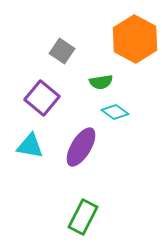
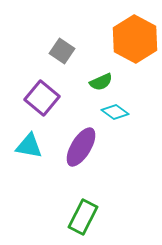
green semicircle: rotated 15 degrees counterclockwise
cyan triangle: moved 1 px left
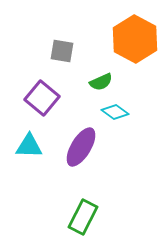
gray square: rotated 25 degrees counterclockwise
cyan triangle: rotated 8 degrees counterclockwise
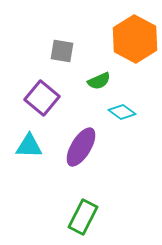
green semicircle: moved 2 px left, 1 px up
cyan diamond: moved 7 px right
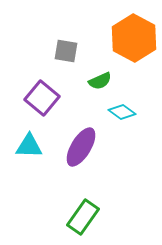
orange hexagon: moved 1 px left, 1 px up
gray square: moved 4 px right
green semicircle: moved 1 px right
green rectangle: rotated 8 degrees clockwise
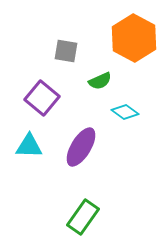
cyan diamond: moved 3 px right
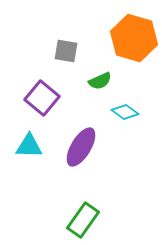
orange hexagon: rotated 12 degrees counterclockwise
green rectangle: moved 3 px down
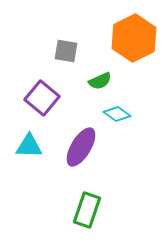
orange hexagon: rotated 18 degrees clockwise
cyan diamond: moved 8 px left, 2 px down
green rectangle: moved 4 px right, 10 px up; rotated 16 degrees counterclockwise
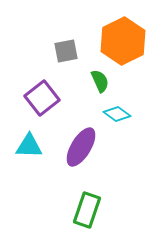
orange hexagon: moved 11 px left, 3 px down
gray square: rotated 20 degrees counterclockwise
green semicircle: rotated 90 degrees counterclockwise
purple square: rotated 12 degrees clockwise
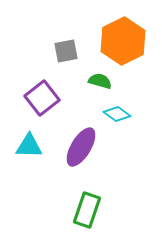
green semicircle: rotated 50 degrees counterclockwise
